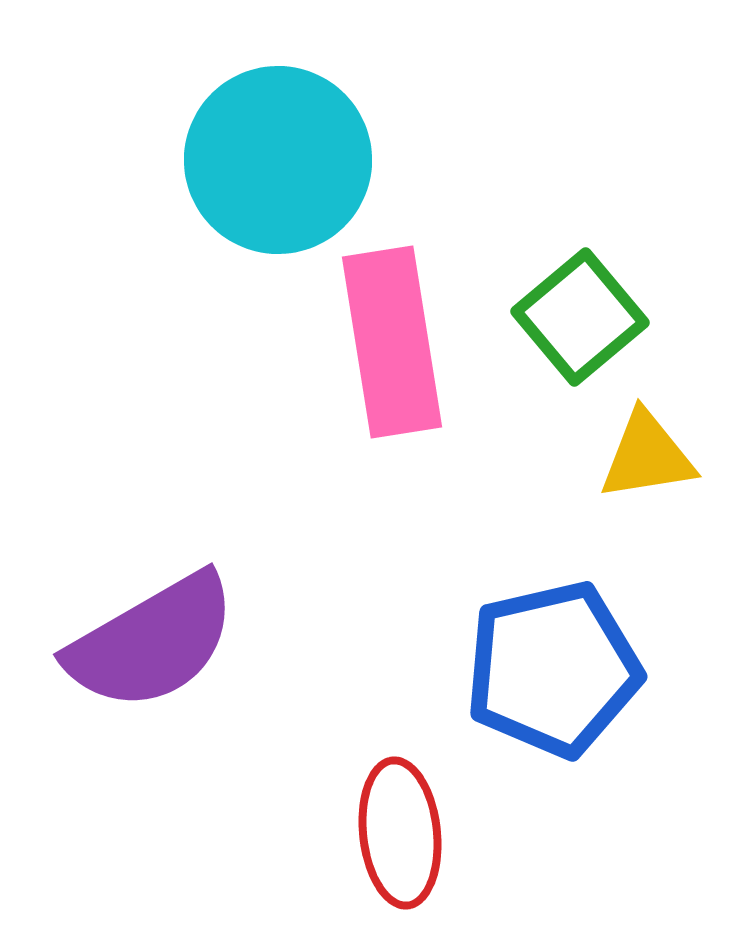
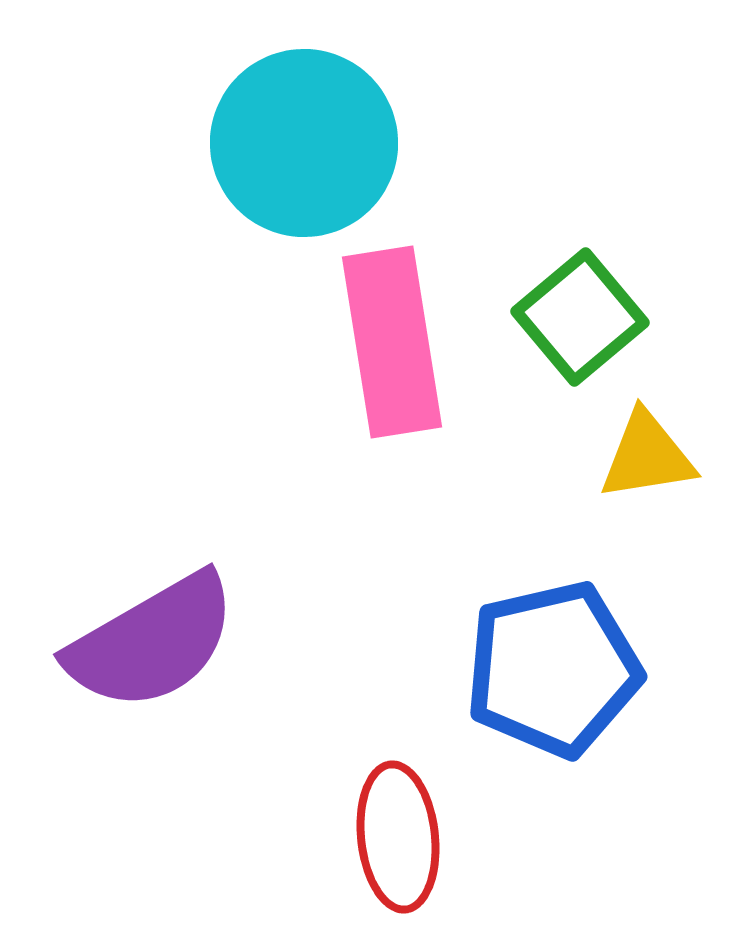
cyan circle: moved 26 px right, 17 px up
red ellipse: moved 2 px left, 4 px down
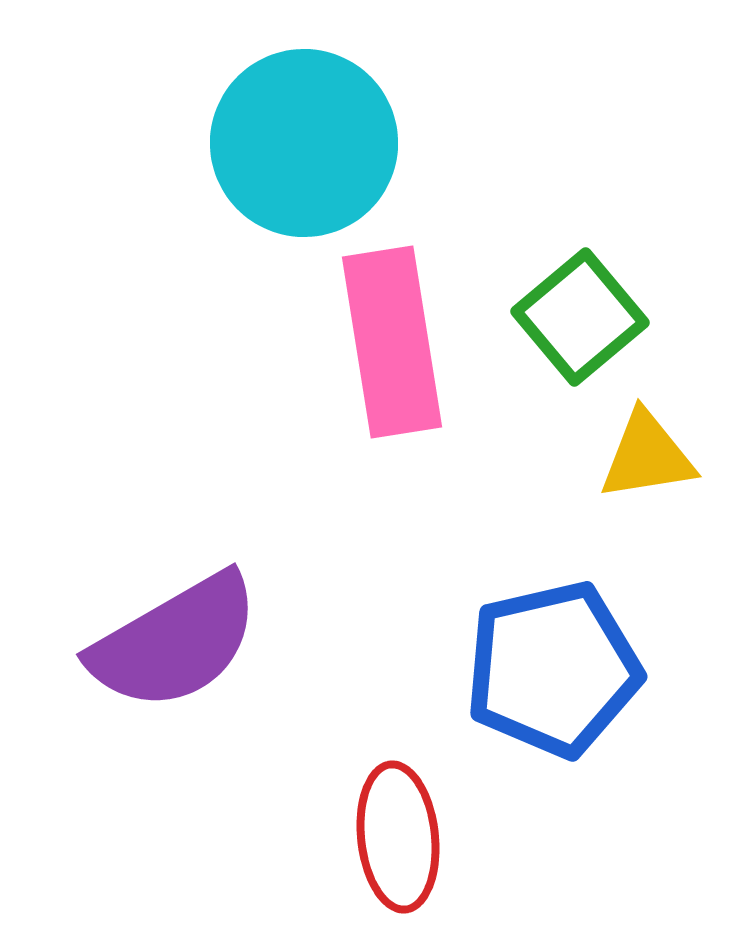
purple semicircle: moved 23 px right
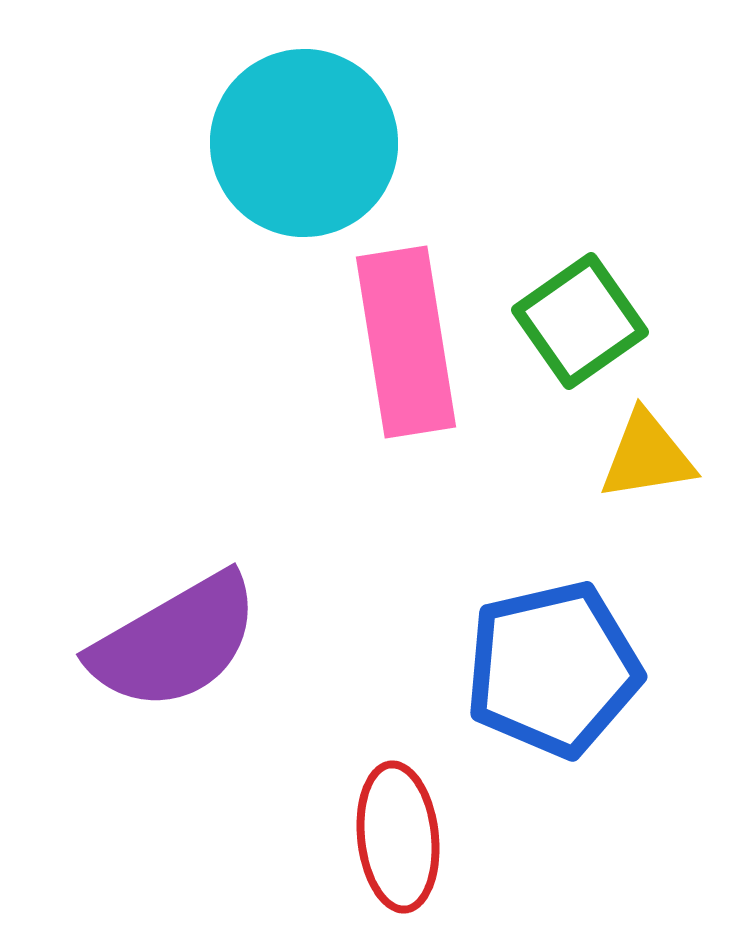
green square: moved 4 px down; rotated 5 degrees clockwise
pink rectangle: moved 14 px right
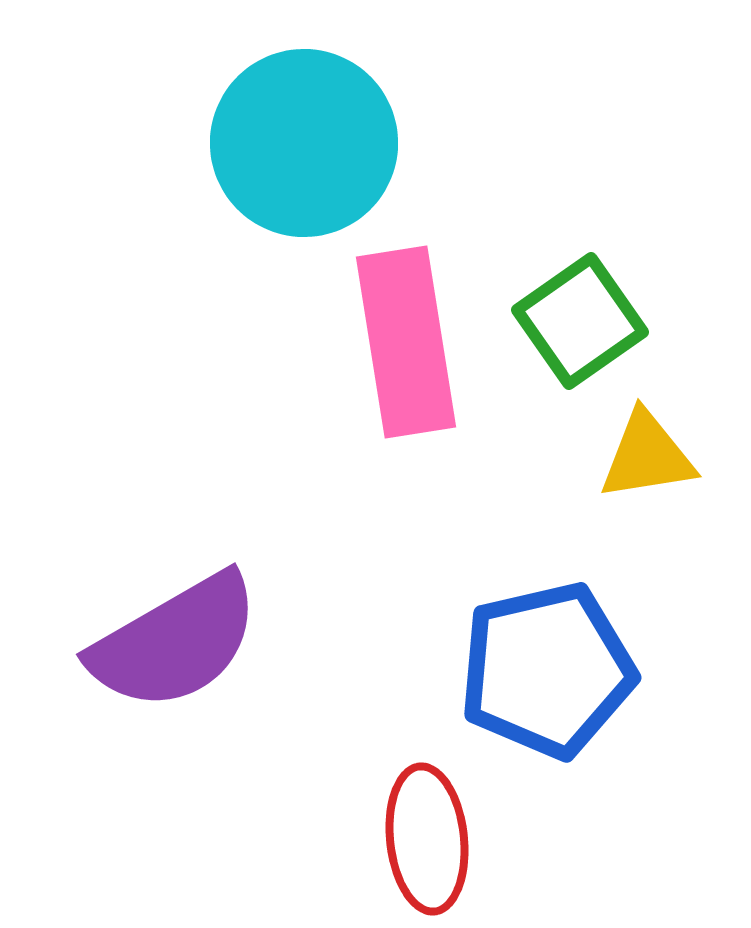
blue pentagon: moved 6 px left, 1 px down
red ellipse: moved 29 px right, 2 px down
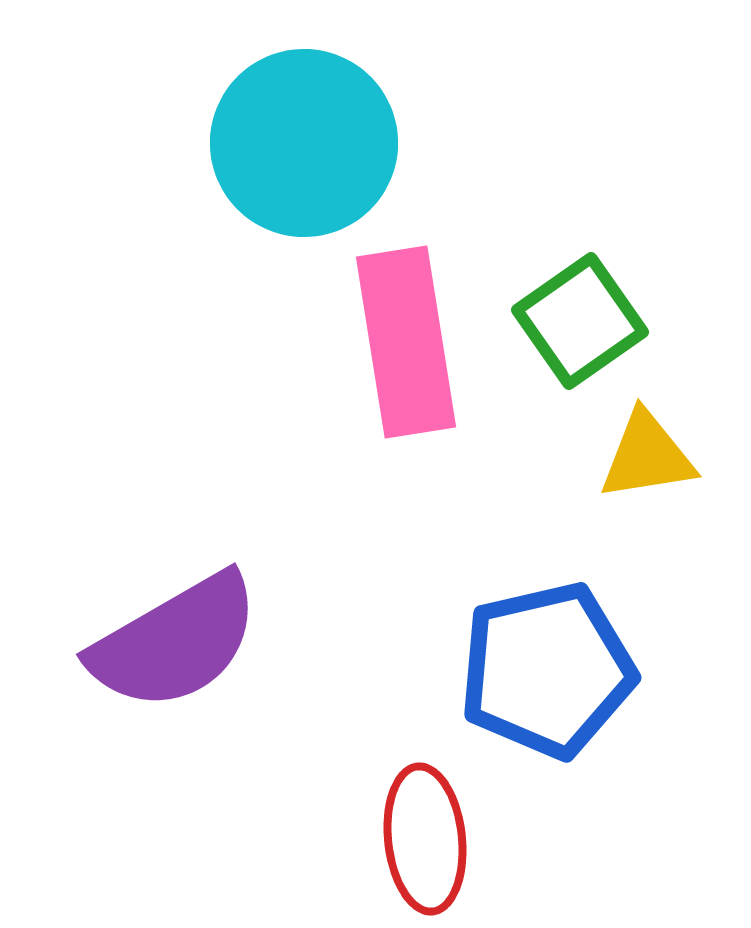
red ellipse: moved 2 px left
